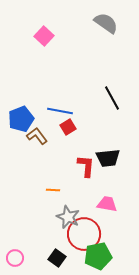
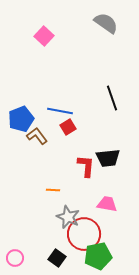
black line: rotated 10 degrees clockwise
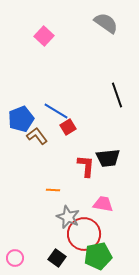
black line: moved 5 px right, 3 px up
blue line: moved 4 px left; rotated 20 degrees clockwise
pink trapezoid: moved 4 px left
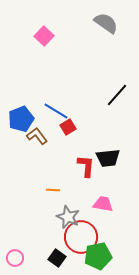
black line: rotated 60 degrees clockwise
red circle: moved 3 px left, 3 px down
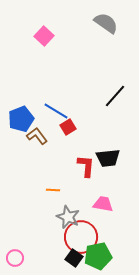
black line: moved 2 px left, 1 px down
black square: moved 17 px right
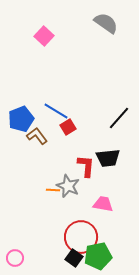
black line: moved 4 px right, 22 px down
gray star: moved 31 px up
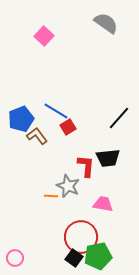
orange line: moved 2 px left, 6 px down
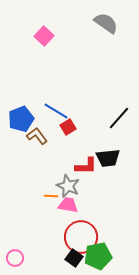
red L-shape: rotated 85 degrees clockwise
pink trapezoid: moved 35 px left, 1 px down
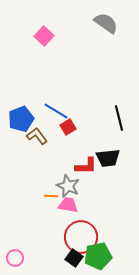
black line: rotated 55 degrees counterclockwise
